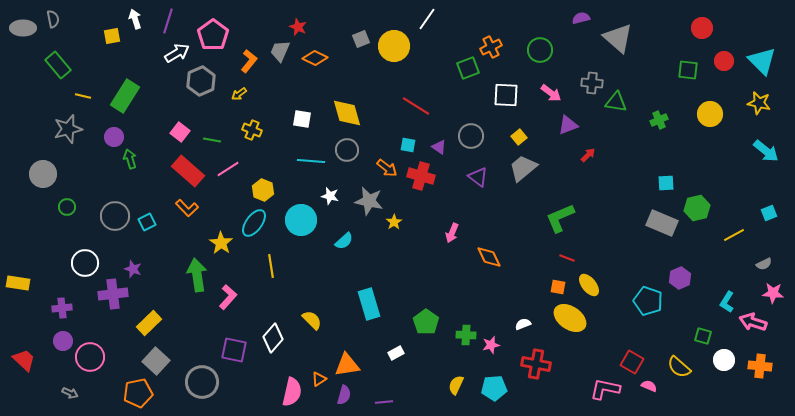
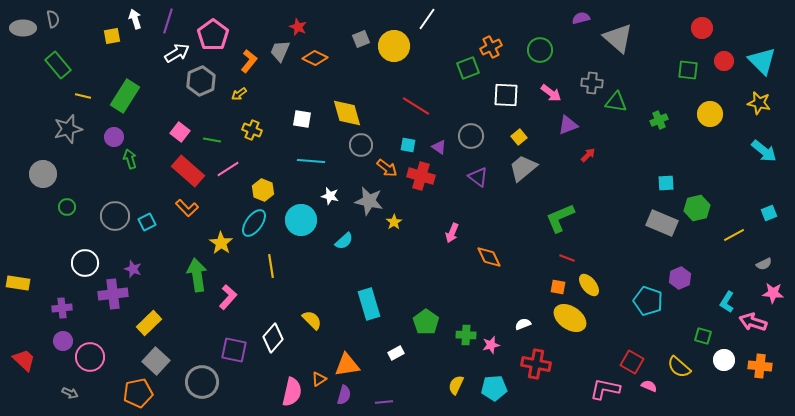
gray circle at (347, 150): moved 14 px right, 5 px up
cyan arrow at (766, 151): moved 2 px left
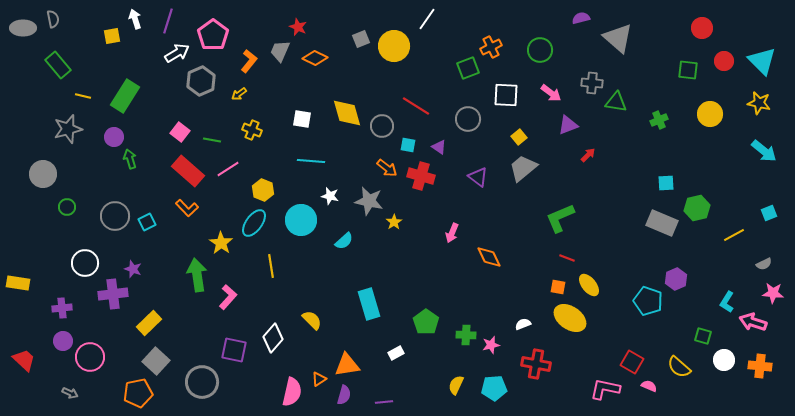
gray circle at (471, 136): moved 3 px left, 17 px up
gray circle at (361, 145): moved 21 px right, 19 px up
purple hexagon at (680, 278): moved 4 px left, 1 px down
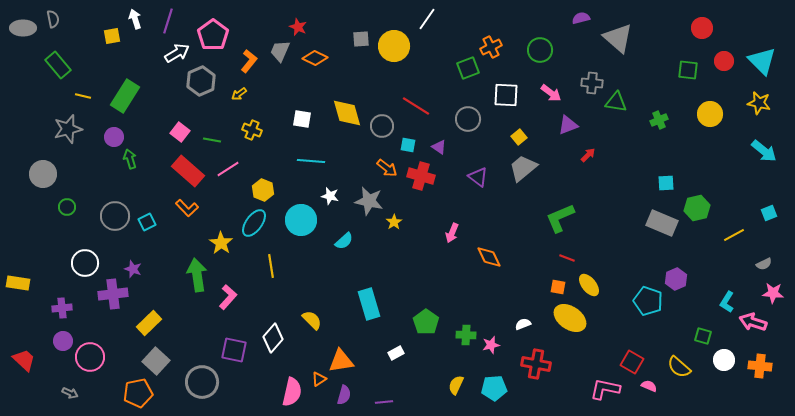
gray square at (361, 39): rotated 18 degrees clockwise
orange triangle at (347, 365): moved 6 px left, 4 px up
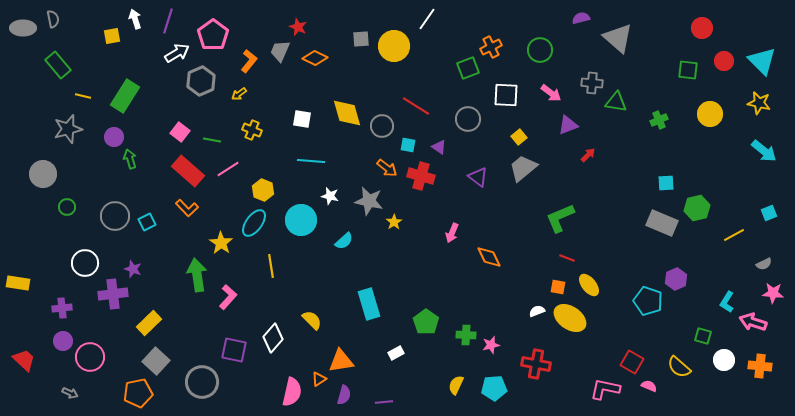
white semicircle at (523, 324): moved 14 px right, 13 px up
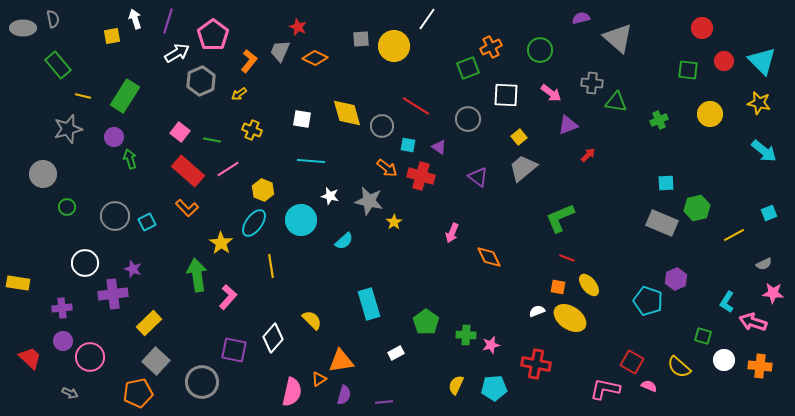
red trapezoid at (24, 360): moved 6 px right, 2 px up
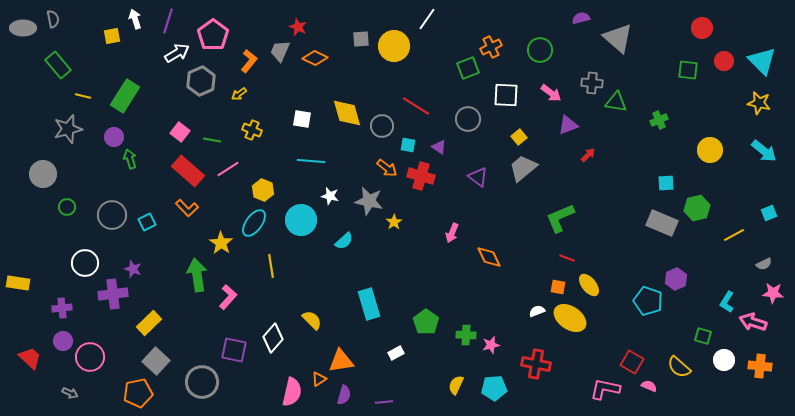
yellow circle at (710, 114): moved 36 px down
gray circle at (115, 216): moved 3 px left, 1 px up
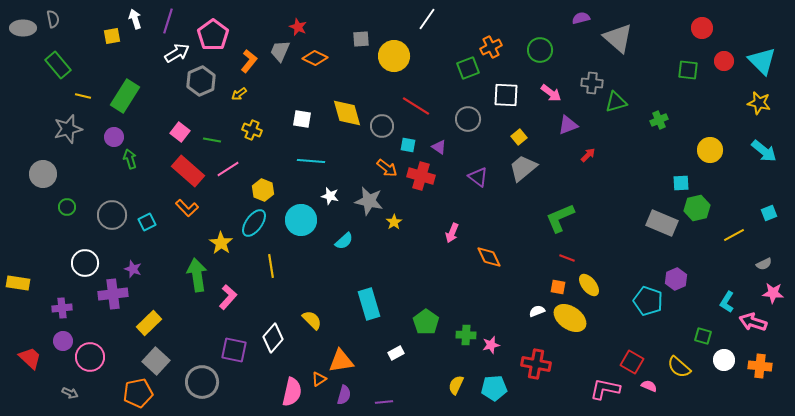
yellow circle at (394, 46): moved 10 px down
green triangle at (616, 102): rotated 25 degrees counterclockwise
cyan square at (666, 183): moved 15 px right
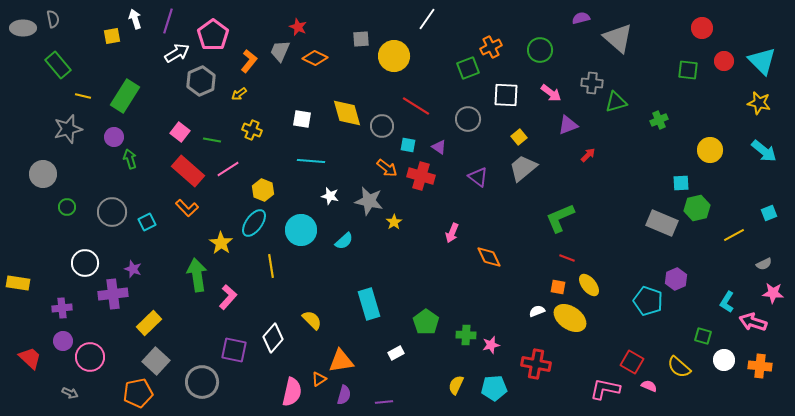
gray circle at (112, 215): moved 3 px up
cyan circle at (301, 220): moved 10 px down
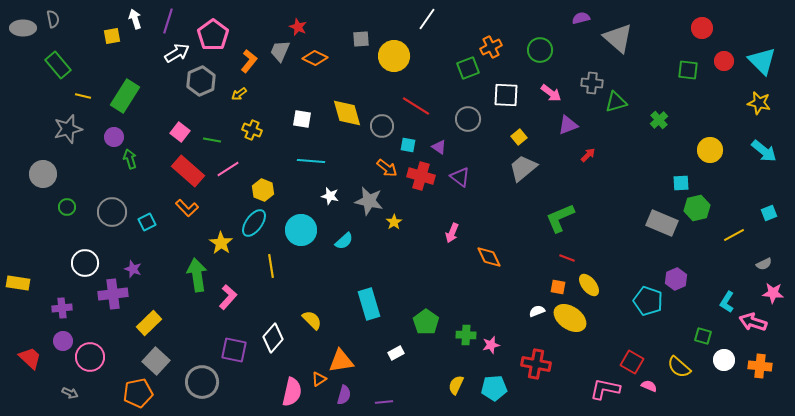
green cross at (659, 120): rotated 18 degrees counterclockwise
purple triangle at (478, 177): moved 18 px left
